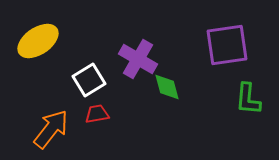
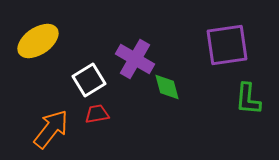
purple cross: moved 3 px left
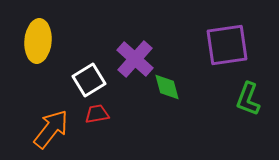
yellow ellipse: rotated 51 degrees counterclockwise
purple cross: rotated 12 degrees clockwise
green L-shape: rotated 16 degrees clockwise
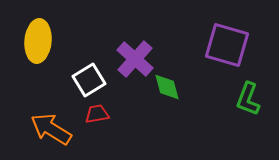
purple square: rotated 24 degrees clockwise
orange arrow: rotated 96 degrees counterclockwise
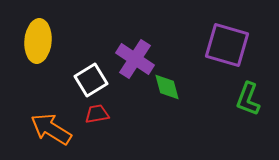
purple cross: rotated 9 degrees counterclockwise
white square: moved 2 px right
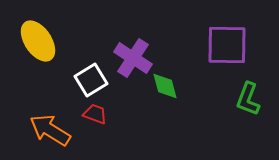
yellow ellipse: rotated 39 degrees counterclockwise
purple square: rotated 15 degrees counterclockwise
purple cross: moved 2 px left, 1 px up
green diamond: moved 2 px left, 1 px up
red trapezoid: moved 2 px left; rotated 30 degrees clockwise
orange arrow: moved 1 px left, 1 px down
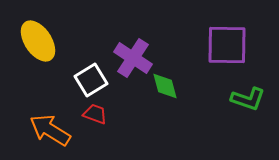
green L-shape: rotated 92 degrees counterclockwise
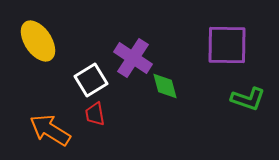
red trapezoid: rotated 120 degrees counterclockwise
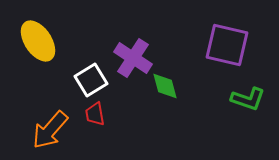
purple square: rotated 12 degrees clockwise
orange arrow: rotated 81 degrees counterclockwise
